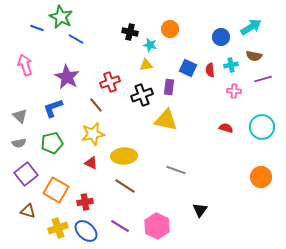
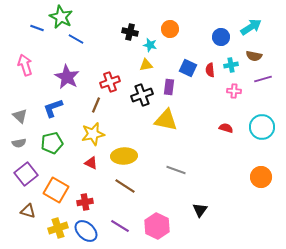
brown line at (96, 105): rotated 63 degrees clockwise
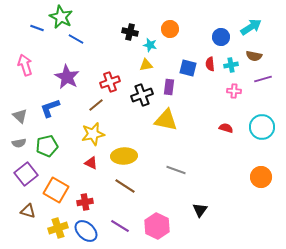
blue square at (188, 68): rotated 12 degrees counterclockwise
red semicircle at (210, 70): moved 6 px up
brown line at (96, 105): rotated 28 degrees clockwise
blue L-shape at (53, 108): moved 3 px left
green pentagon at (52, 143): moved 5 px left, 3 px down
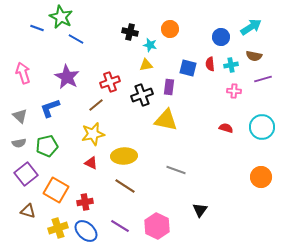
pink arrow at (25, 65): moved 2 px left, 8 px down
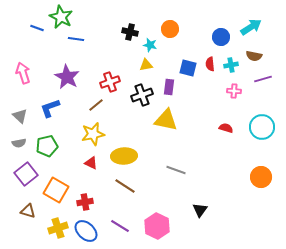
blue line at (76, 39): rotated 21 degrees counterclockwise
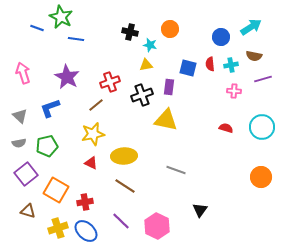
purple line at (120, 226): moved 1 px right, 5 px up; rotated 12 degrees clockwise
